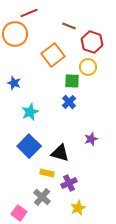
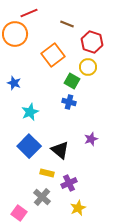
brown line: moved 2 px left, 2 px up
green square: rotated 28 degrees clockwise
blue cross: rotated 32 degrees counterclockwise
black triangle: moved 3 px up; rotated 24 degrees clockwise
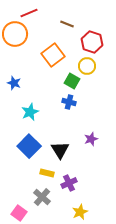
yellow circle: moved 1 px left, 1 px up
black triangle: rotated 18 degrees clockwise
yellow star: moved 2 px right, 4 px down
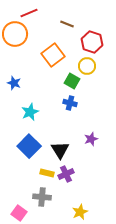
blue cross: moved 1 px right, 1 px down
purple cross: moved 3 px left, 9 px up
gray cross: rotated 36 degrees counterclockwise
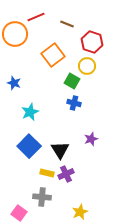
red line: moved 7 px right, 4 px down
blue cross: moved 4 px right
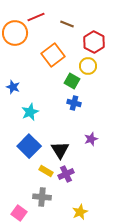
orange circle: moved 1 px up
red hexagon: moved 2 px right; rotated 10 degrees clockwise
yellow circle: moved 1 px right
blue star: moved 1 px left, 4 px down
yellow rectangle: moved 1 px left, 2 px up; rotated 16 degrees clockwise
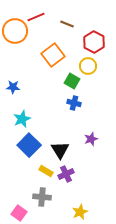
orange circle: moved 2 px up
blue star: rotated 16 degrees counterclockwise
cyan star: moved 8 px left, 7 px down
blue square: moved 1 px up
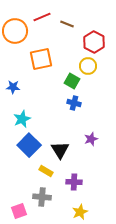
red line: moved 6 px right
orange square: moved 12 px left, 4 px down; rotated 25 degrees clockwise
purple cross: moved 8 px right, 8 px down; rotated 28 degrees clockwise
pink square: moved 2 px up; rotated 35 degrees clockwise
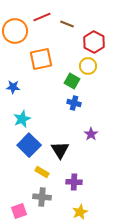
purple star: moved 5 px up; rotated 16 degrees counterclockwise
yellow rectangle: moved 4 px left, 1 px down
